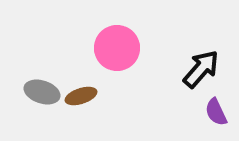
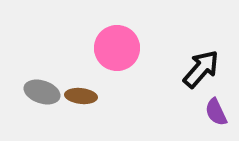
brown ellipse: rotated 24 degrees clockwise
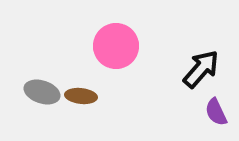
pink circle: moved 1 px left, 2 px up
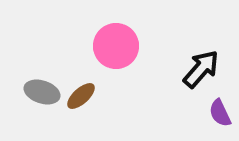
brown ellipse: rotated 48 degrees counterclockwise
purple semicircle: moved 4 px right, 1 px down
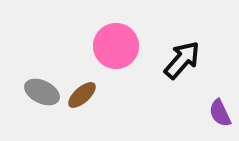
black arrow: moved 19 px left, 9 px up
gray ellipse: rotated 8 degrees clockwise
brown ellipse: moved 1 px right, 1 px up
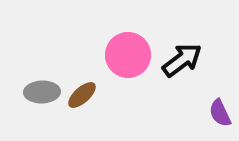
pink circle: moved 12 px right, 9 px down
black arrow: rotated 12 degrees clockwise
gray ellipse: rotated 28 degrees counterclockwise
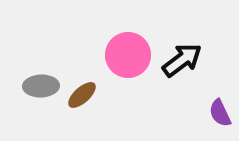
gray ellipse: moved 1 px left, 6 px up
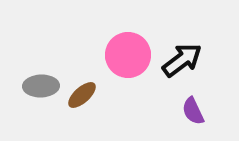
purple semicircle: moved 27 px left, 2 px up
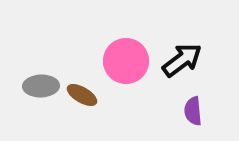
pink circle: moved 2 px left, 6 px down
brown ellipse: rotated 72 degrees clockwise
purple semicircle: rotated 20 degrees clockwise
